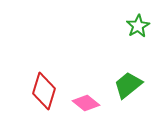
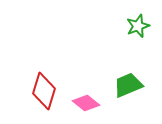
green star: rotated 10 degrees clockwise
green trapezoid: rotated 16 degrees clockwise
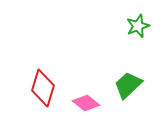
green trapezoid: rotated 20 degrees counterclockwise
red diamond: moved 1 px left, 3 px up
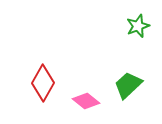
red diamond: moved 5 px up; rotated 12 degrees clockwise
pink diamond: moved 2 px up
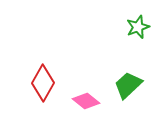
green star: moved 1 px down
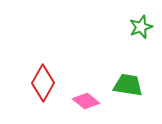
green star: moved 3 px right
green trapezoid: rotated 52 degrees clockwise
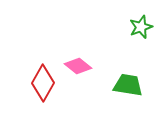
pink diamond: moved 8 px left, 35 px up
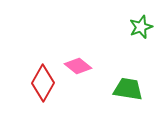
green trapezoid: moved 4 px down
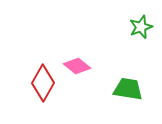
pink diamond: moved 1 px left
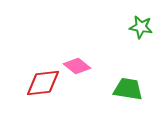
green star: rotated 30 degrees clockwise
red diamond: rotated 54 degrees clockwise
